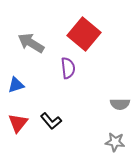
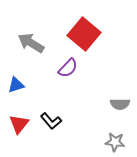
purple semicircle: rotated 50 degrees clockwise
red triangle: moved 1 px right, 1 px down
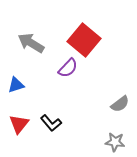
red square: moved 6 px down
gray semicircle: rotated 36 degrees counterclockwise
black L-shape: moved 2 px down
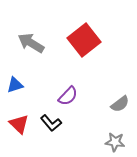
red square: rotated 12 degrees clockwise
purple semicircle: moved 28 px down
blue triangle: moved 1 px left
red triangle: rotated 25 degrees counterclockwise
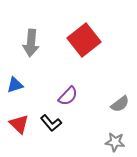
gray arrow: rotated 116 degrees counterclockwise
